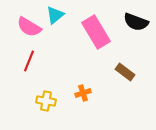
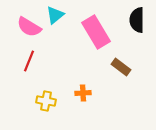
black semicircle: moved 1 px right, 2 px up; rotated 70 degrees clockwise
brown rectangle: moved 4 px left, 5 px up
orange cross: rotated 14 degrees clockwise
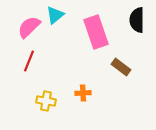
pink semicircle: rotated 105 degrees clockwise
pink rectangle: rotated 12 degrees clockwise
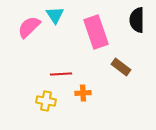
cyan triangle: rotated 24 degrees counterclockwise
red line: moved 32 px right, 13 px down; rotated 65 degrees clockwise
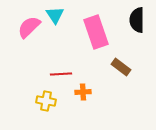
orange cross: moved 1 px up
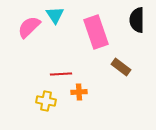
orange cross: moved 4 px left
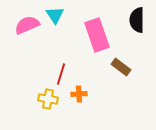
pink semicircle: moved 2 px left, 2 px up; rotated 20 degrees clockwise
pink rectangle: moved 1 px right, 3 px down
red line: rotated 70 degrees counterclockwise
orange cross: moved 2 px down
yellow cross: moved 2 px right, 2 px up
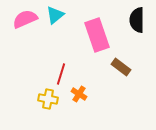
cyan triangle: rotated 24 degrees clockwise
pink semicircle: moved 2 px left, 6 px up
orange cross: rotated 35 degrees clockwise
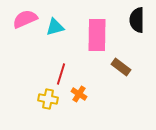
cyan triangle: moved 12 px down; rotated 24 degrees clockwise
pink rectangle: rotated 20 degrees clockwise
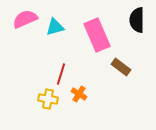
pink rectangle: rotated 24 degrees counterclockwise
